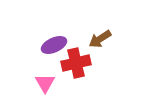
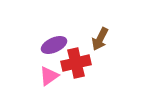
brown arrow: rotated 30 degrees counterclockwise
pink triangle: moved 4 px right, 7 px up; rotated 25 degrees clockwise
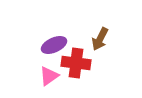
red cross: rotated 20 degrees clockwise
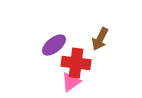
purple ellipse: rotated 15 degrees counterclockwise
pink triangle: moved 22 px right, 6 px down
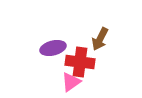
purple ellipse: moved 1 px left, 3 px down; rotated 25 degrees clockwise
red cross: moved 4 px right, 1 px up
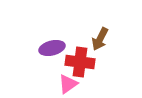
purple ellipse: moved 1 px left
pink triangle: moved 3 px left, 2 px down
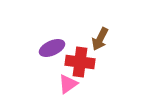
purple ellipse: rotated 10 degrees counterclockwise
